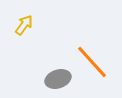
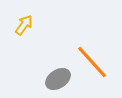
gray ellipse: rotated 15 degrees counterclockwise
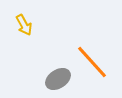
yellow arrow: rotated 115 degrees clockwise
